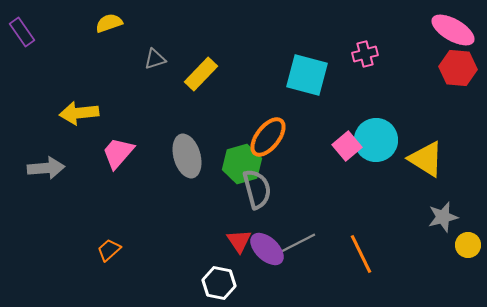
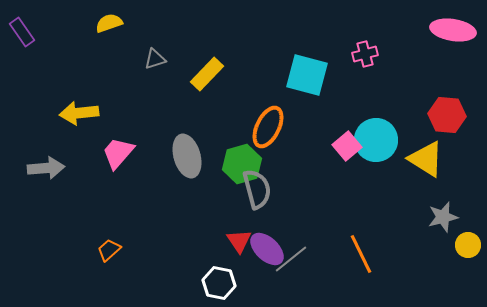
pink ellipse: rotated 21 degrees counterclockwise
red hexagon: moved 11 px left, 47 px down
yellow rectangle: moved 6 px right
orange ellipse: moved 10 px up; rotated 12 degrees counterclockwise
gray line: moved 7 px left, 16 px down; rotated 12 degrees counterclockwise
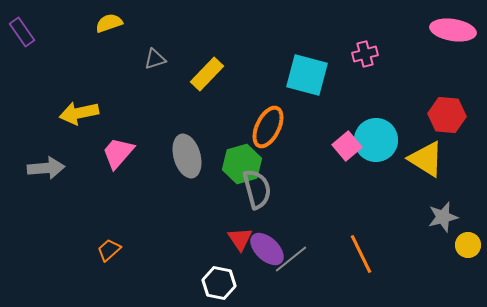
yellow arrow: rotated 6 degrees counterclockwise
red triangle: moved 1 px right, 2 px up
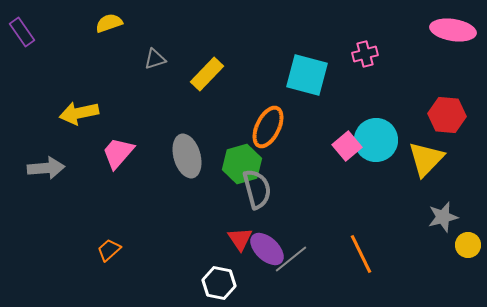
yellow triangle: rotated 42 degrees clockwise
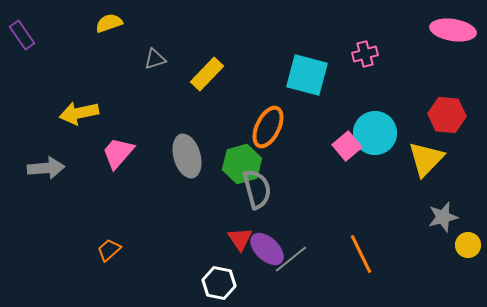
purple rectangle: moved 3 px down
cyan circle: moved 1 px left, 7 px up
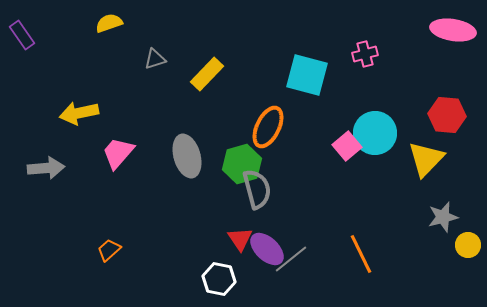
white hexagon: moved 4 px up
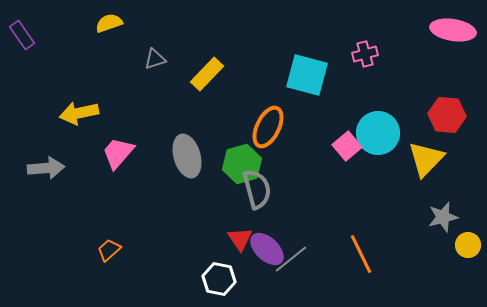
cyan circle: moved 3 px right
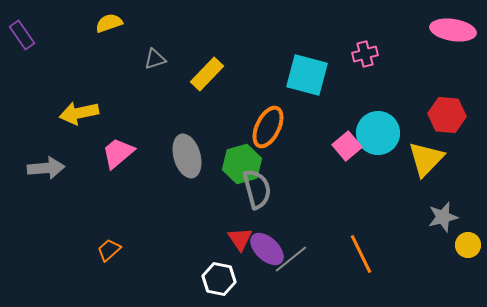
pink trapezoid: rotated 9 degrees clockwise
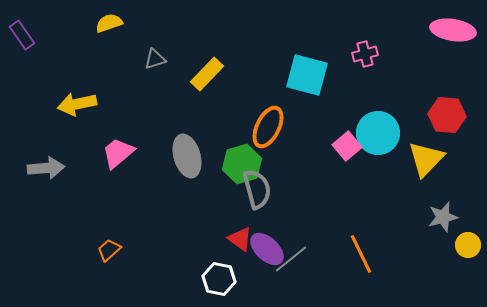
yellow arrow: moved 2 px left, 9 px up
red triangle: rotated 20 degrees counterclockwise
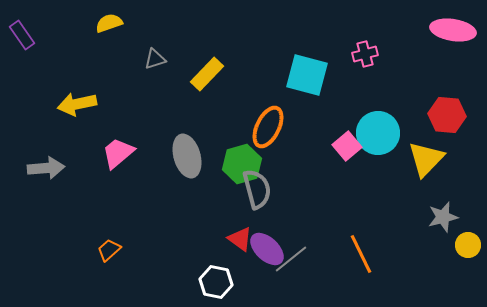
white hexagon: moved 3 px left, 3 px down
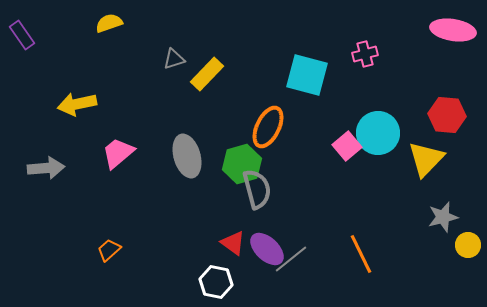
gray triangle: moved 19 px right
red triangle: moved 7 px left, 4 px down
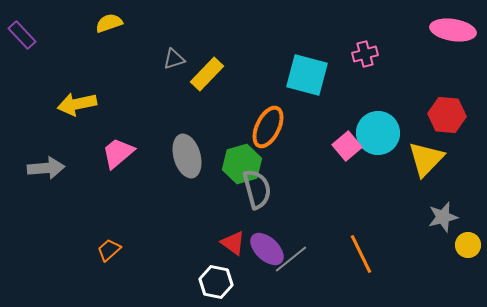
purple rectangle: rotated 8 degrees counterclockwise
